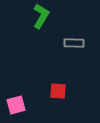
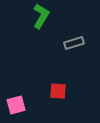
gray rectangle: rotated 18 degrees counterclockwise
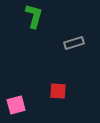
green L-shape: moved 7 px left; rotated 15 degrees counterclockwise
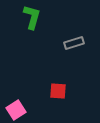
green L-shape: moved 2 px left, 1 px down
pink square: moved 5 px down; rotated 18 degrees counterclockwise
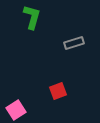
red square: rotated 24 degrees counterclockwise
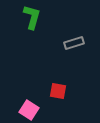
red square: rotated 30 degrees clockwise
pink square: moved 13 px right; rotated 24 degrees counterclockwise
